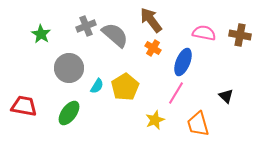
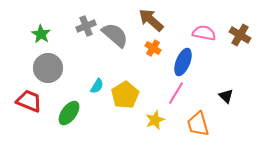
brown arrow: rotated 12 degrees counterclockwise
brown cross: rotated 20 degrees clockwise
gray circle: moved 21 px left
yellow pentagon: moved 8 px down
red trapezoid: moved 5 px right, 5 px up; rotated 12 degrees clockwise
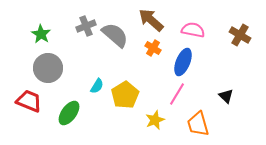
pink semicircle: moved 11 px left, 3 px up
pink line: moved 1 px right, 1 px down
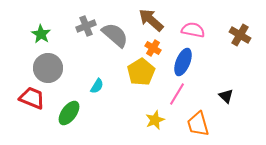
yellow pentagon: moved 16 px right, 23 px up
red trapezoid: moved 3 px right, 3 px up
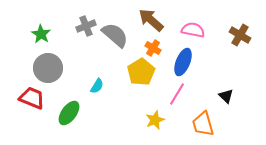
orange trapezoid: moved 5 px right
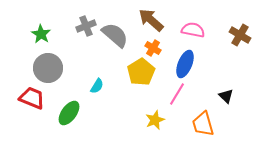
blue ellipse: moved 2 px right, 2 px down
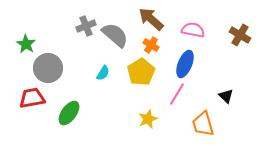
brown arrow: moved 1 px up
green star: moved 15 px left, 10 px down
orange cross: moved 2 px left, 3 px up
cyan semicircle: moved 6 px right, 13 px up
red trapezoid: rotated 32 degrees counterclockwise
yellow star: moved 7 px left, 1 px up
